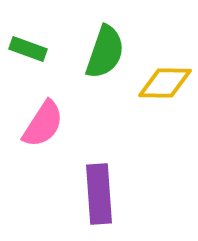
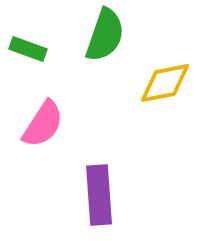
green semicircle: moved 17 px up
yellow diamond: rotated 12 degrees counterclockwise
purple rectangle: moved 1 px down
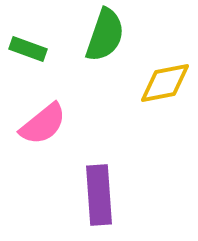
pink semicircle: rotated 18 degrees clockwise
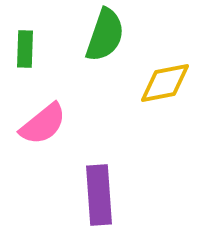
green rectangle: moved 3 px left; rotated 72 degrees clockwise
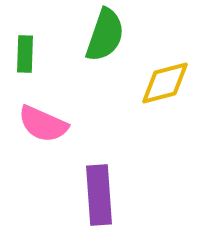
green rectangle: moved 5 px down
yellow diamond: rotated 4 degrees counterclockwise
pink semicircle: rotated 63 degrees clockwise
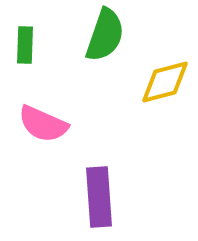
green rectangle: moved 9 px up
yellow diamond: moved 1 px up
purple rectangle: moved 2 px down
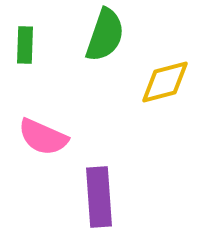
pink semicircle: moved 13 px down
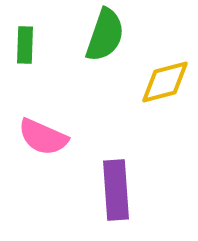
purple rectangle: moved 17 px right, 7 px up
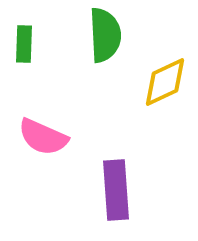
green semicircle: rotated 22 degrees counterclockwise
green rectangle: moved 1 px left, 1 px up
yellow diamond: rotated 10 degrees counterclockwise
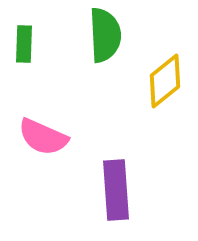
yellow diamond: moved 1 px up; rotated 14 degrees counterclockwise
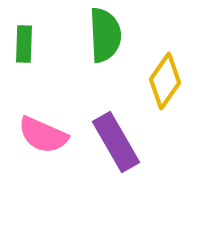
yellow diamond: rotated 16 degrees counterclockwise
pink semicircle: moved 2 px up
purple rectangle: moved 48 px up; rotated 26 degrees counterclockwise
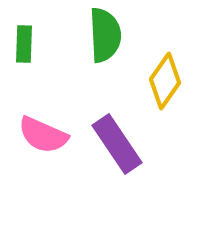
purple rectangle: moved 1 px right, 2 px down; rotated 4 degrees counterclockwise
